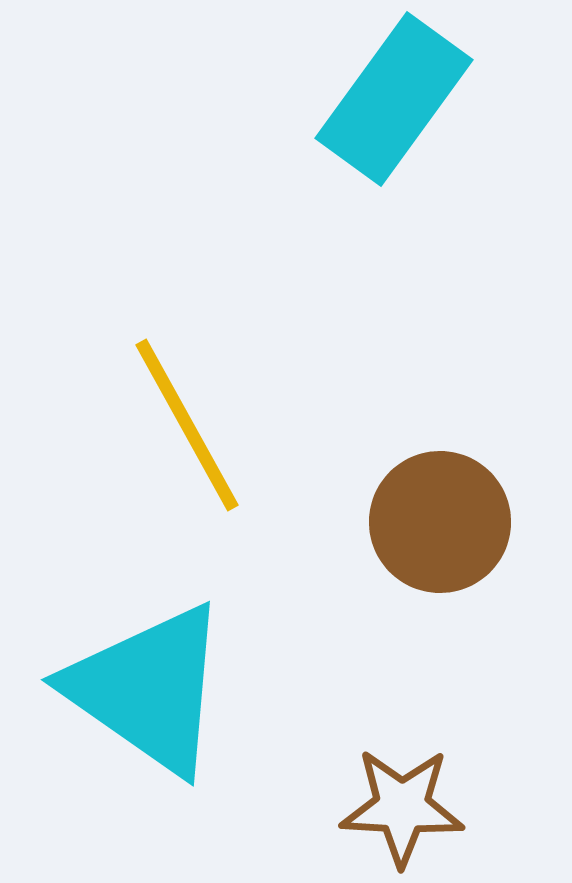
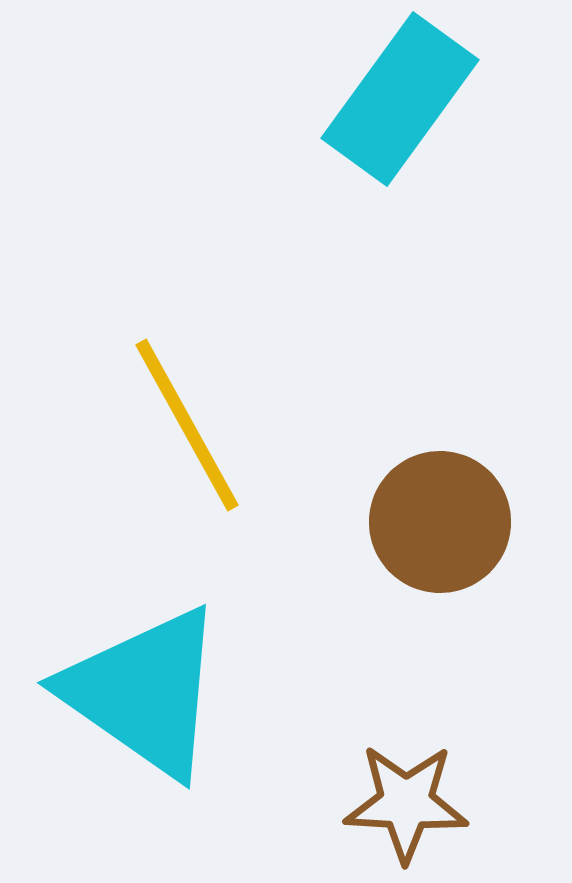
cyan rectangle: moved 6 px right
cyan triangle: moved 4 px left, 3 px down
brown star: moved 4 px right, 4 px up
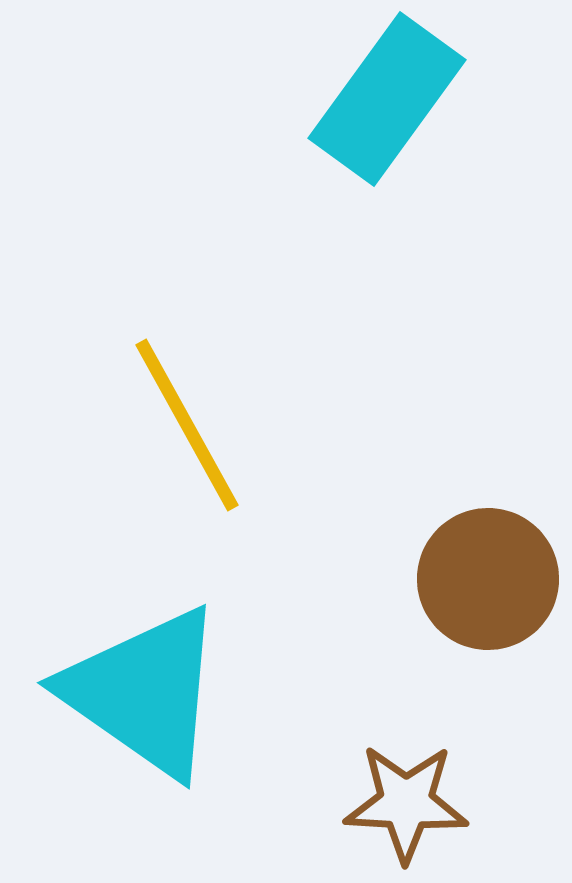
cyan rectangle: moved 13 px left
brown circle: moved 48 px right, 57 px down
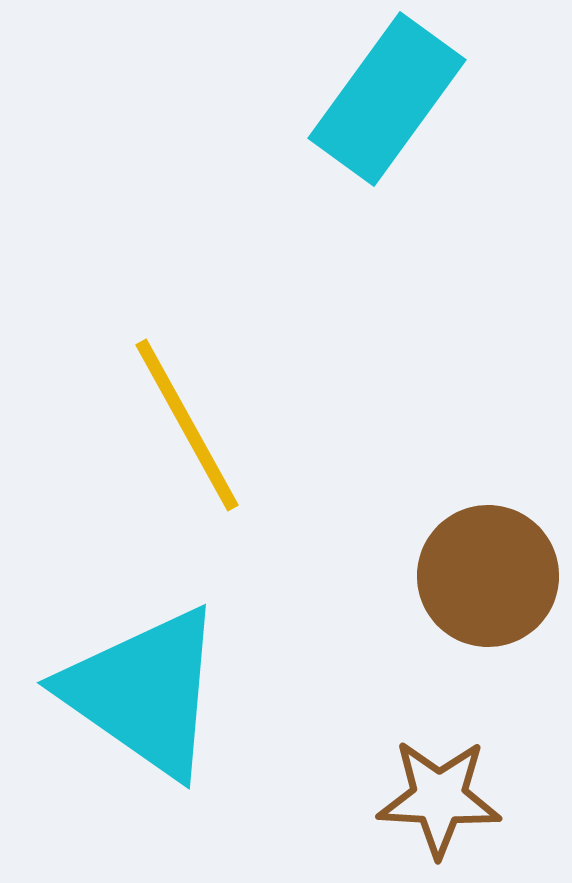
brown circle: moved 3 px up
brown star: moved 33 px right, 5 px up
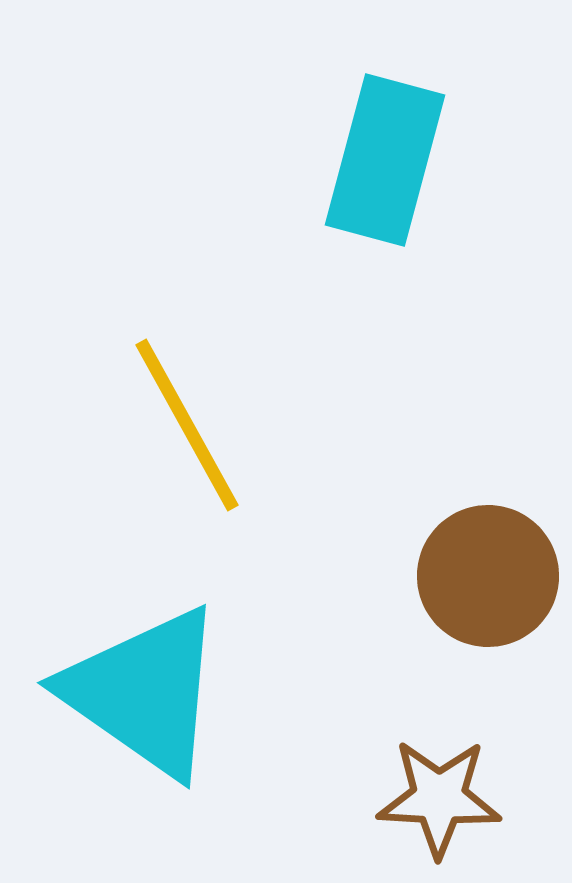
cyan rectangle: moved 2 px left, 61 px down; rotated 21 degrees counterclockwise
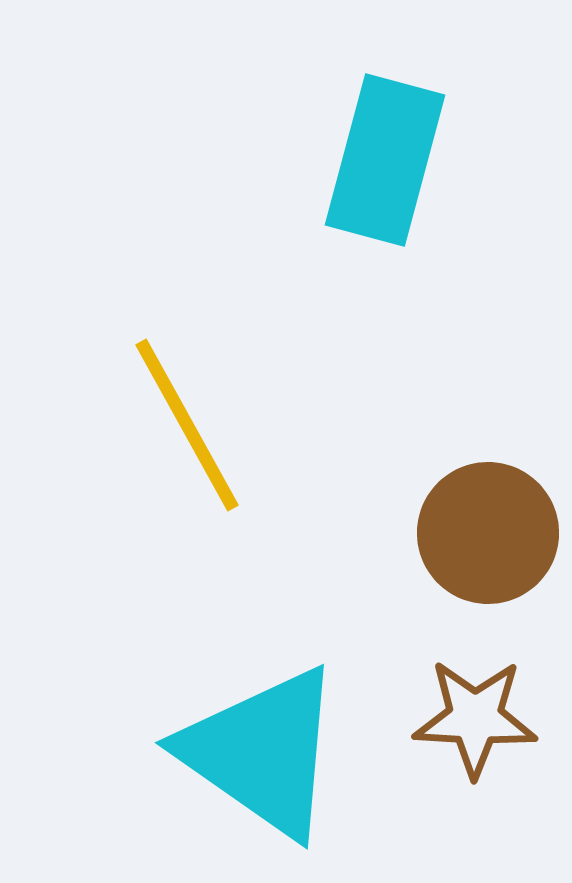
brown circle: moved 43 px up
cyan triangle: moved 118 px right, 60 px down
brown star: moved 36 px right, 80 px up
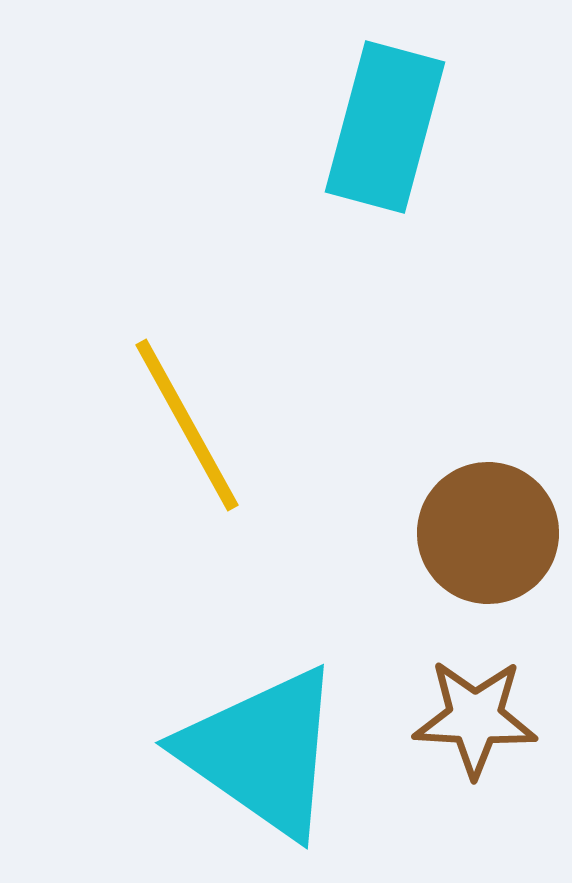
cyan rectangle: moved 33 px up
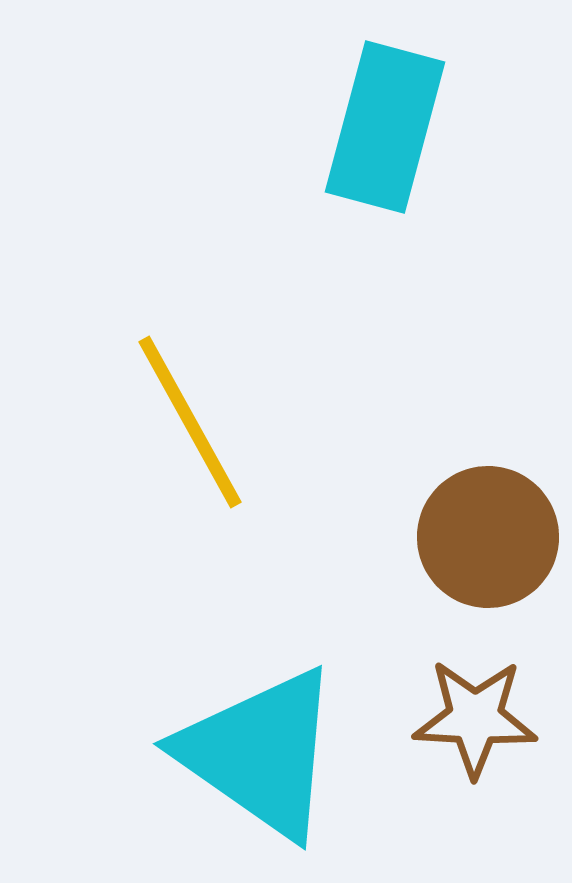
yellow line: moved 3 px right, 3 px up
brown circle: moved 4 px down
cyan triangle: moved 2 px left, 1 px down
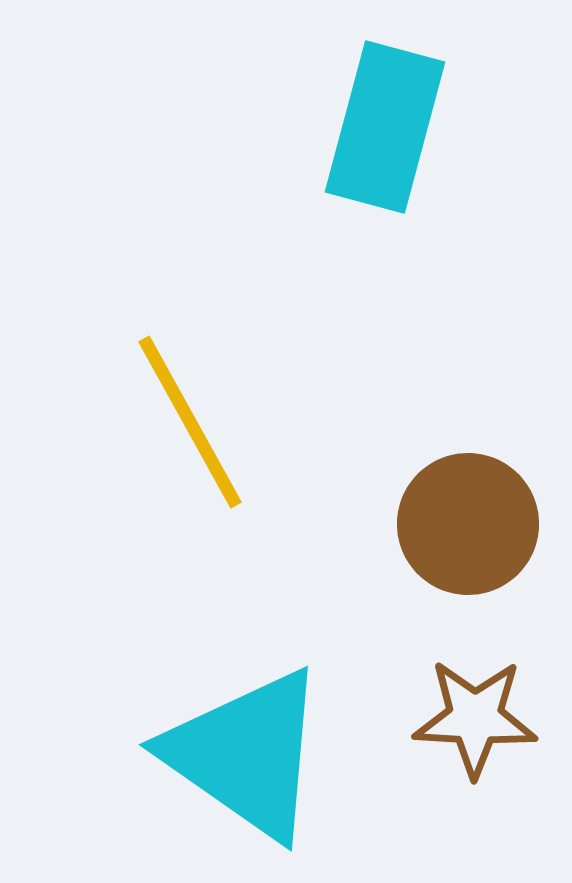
brown circle: moved 20 px left, 13 px up
cyan triangle: moved 14 px left, 1 px down
